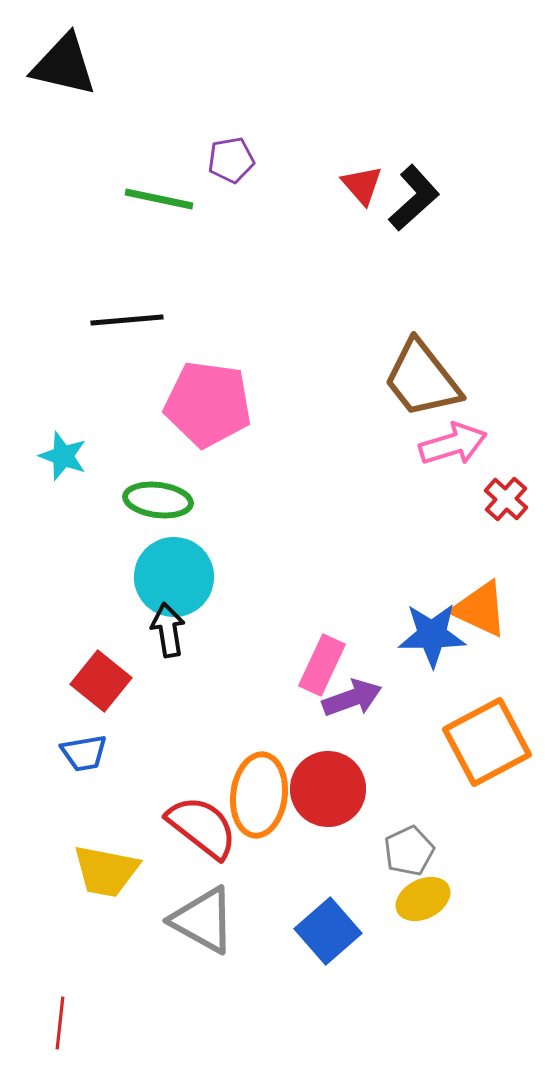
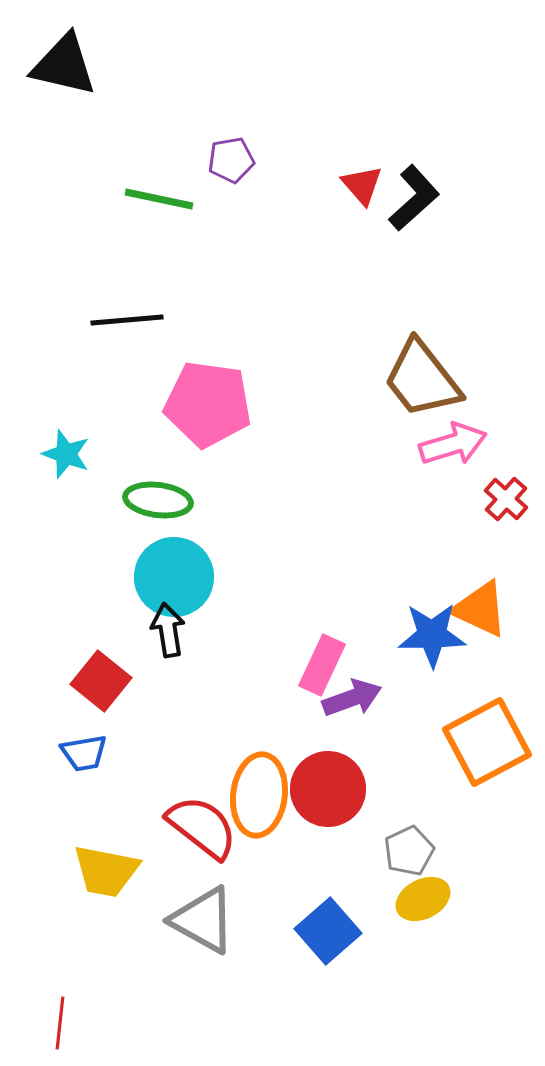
cyan star: moved 3 px right, 2 px up
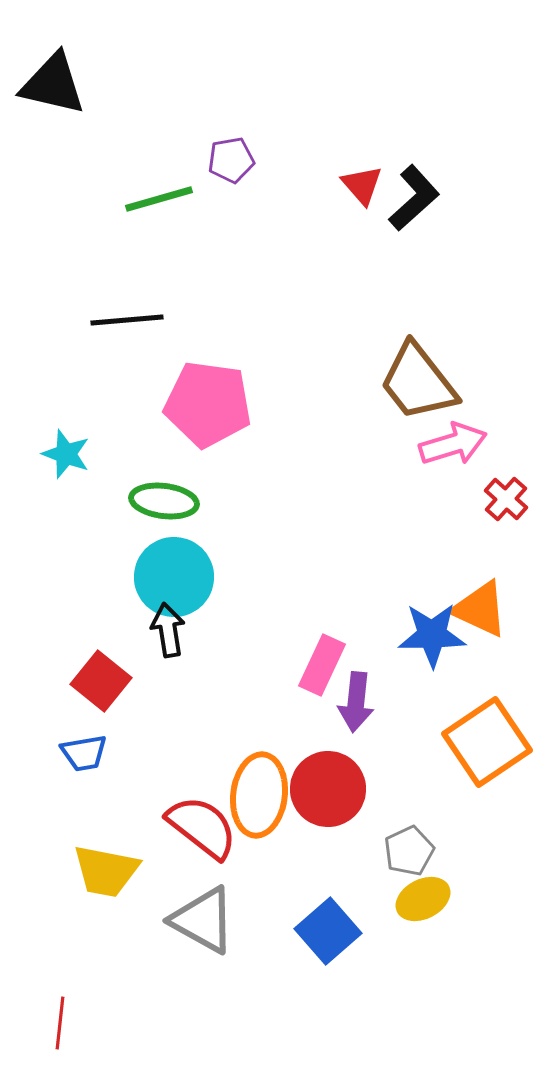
black triangle: moved 11 px left, 19 px down
green line: rotated 28 degrees counterclockwise
brown trapezoid: moved 4 px left, 3 px down
green ellipse: moved 6 px right, 1 px down
purple arrow: moved 4 px right, 4 px down; rotated 116 degrees clockwise
orange square: rotated 6 degrees counterclockwise
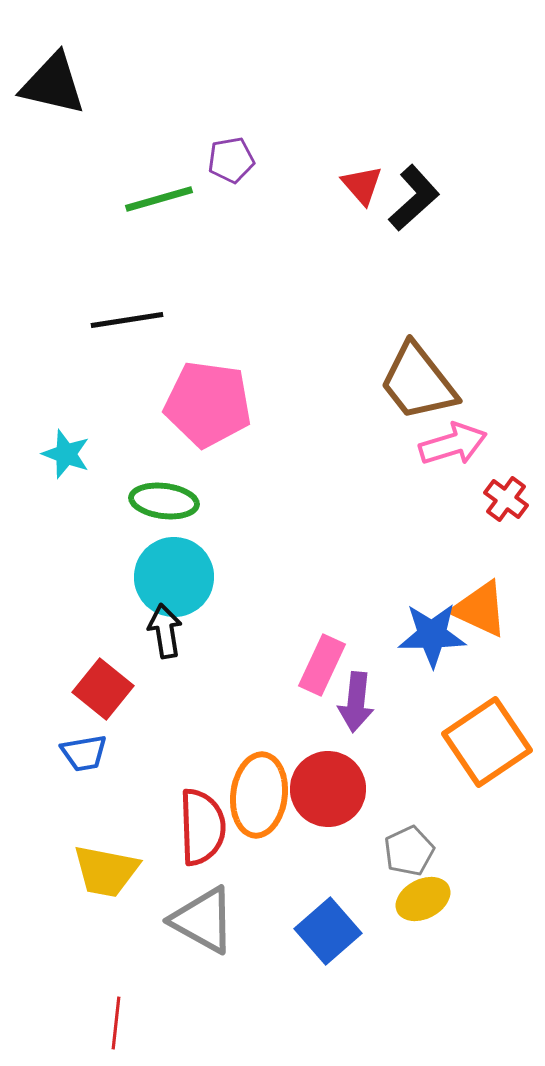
black line: rotated 4 degrees counterclockwise
red cross: rotated 6 degrees counterclockwise
black arrow: moved 3 px left, 1 px down
red square: moved 2 px right, 8 px down
red semicircle: rotated 50 degrees clockwise
red line: moved 56 px right
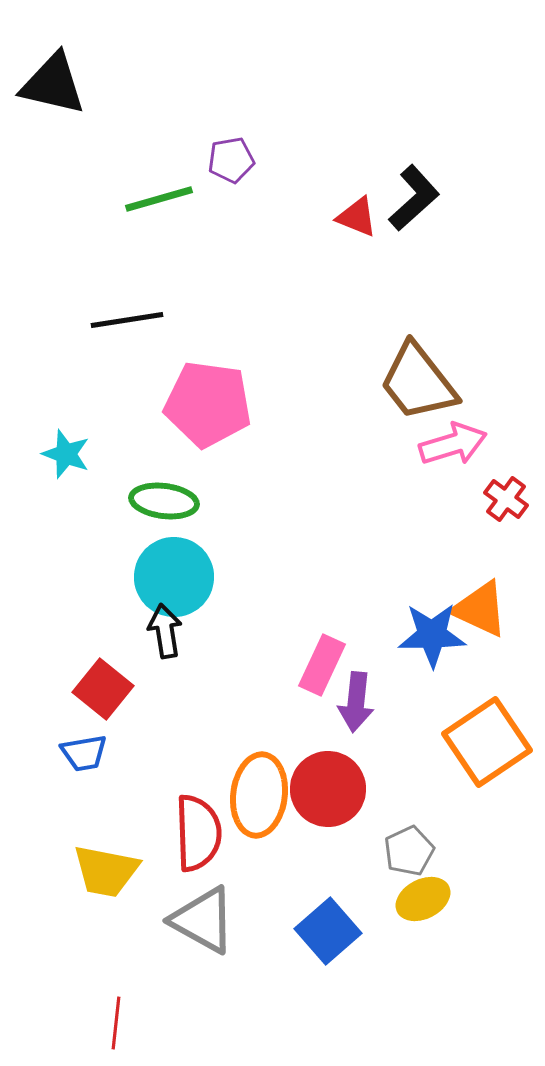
red triangle: moved 5 px left, 32 px down; rotated 27 degrees counterclockwise
red semicircle: moved 4 px left, 6 px down
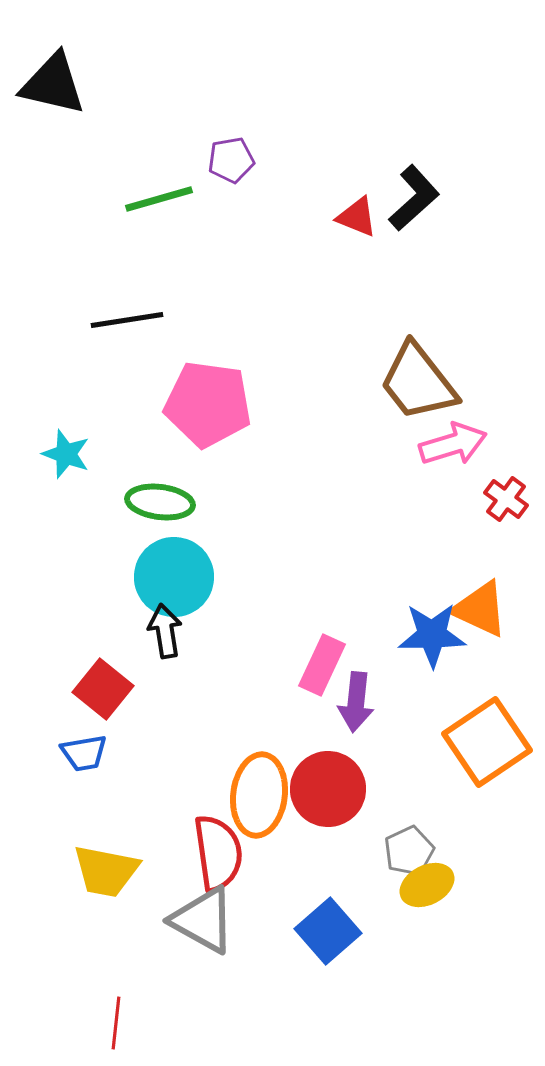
green ellipse: moved 4 px left, 1 px down
red semicircle: moved 20 px right, 20 px down; rotated 6 degrees counterclockwise
yellow ellipse: moved 4 px right, 14 px up
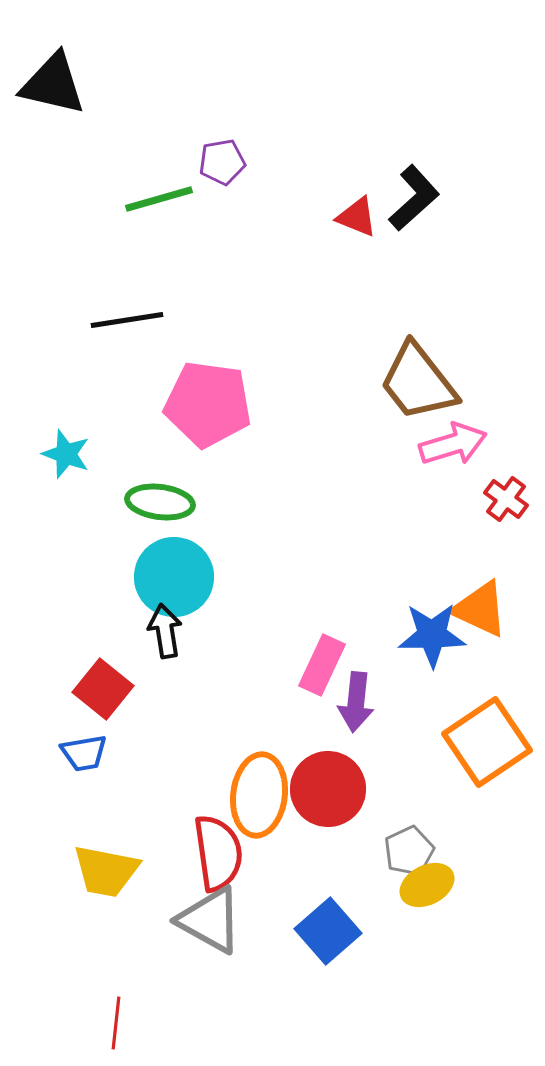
purple pentagon: moved 9 px left, 2 px down
gray triangle: moved 7 px right
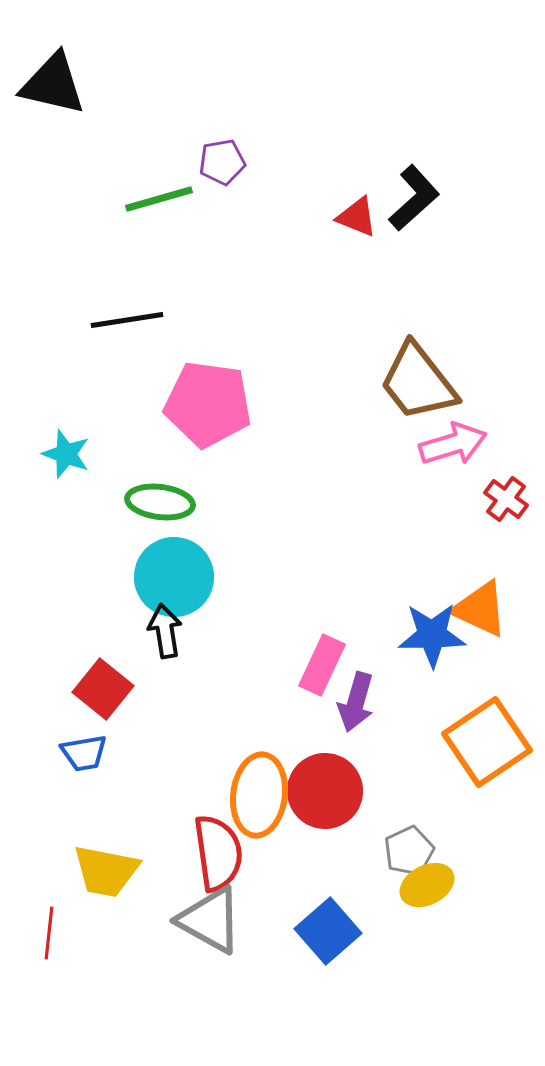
purple arrow: rotated 10 degrees clockwise
red circle: moved 3 px left, 2 px down
red line: moved 67 px left, 90 px up
